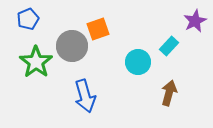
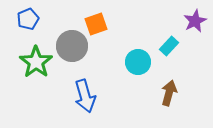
orange square: moved 2 px left, 5 px up
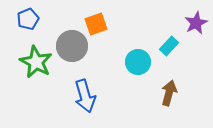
purple star: moved 1 px right, 2 px down
green star: rotated 8 degrees counterclockwise
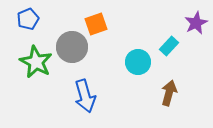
gray circle: moved 1 px down
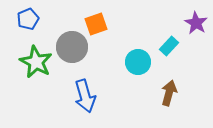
purple star: rotated 15 degrees counterclockwise
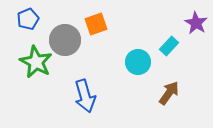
gray circle: moved 7 px left, 7 px up
brown arrow: rotated 20 degrees clockwise
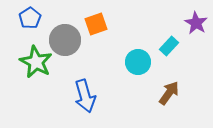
blue pentagon: moved 2 px right, 1 px up; rotated 10 degrees counterclockwise
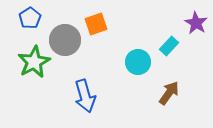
green star: moved 2 px left; rotated 16 degrees clockwise
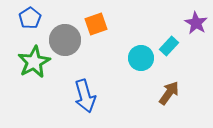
cyan circle: moved 3 px right, 4 px up
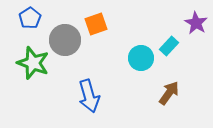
green star: moved 1 px left, 1 px down; rotated 24 degrees counterclockwise
blue arrow: moved 4 px right
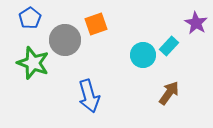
cyan circle: moved 2 px right, 3 px up
